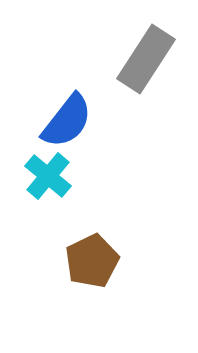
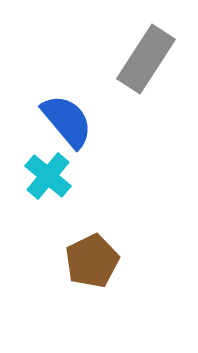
blue semicircle: rotated 78 degrees counterclockwise
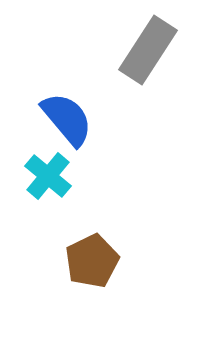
gray rectangle: moved 2 px right, 9 px up
blue semicircle: moved 2 px up
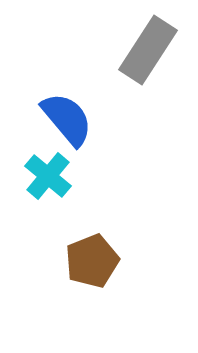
brown pentagon: rotated 4 degrees clockwise
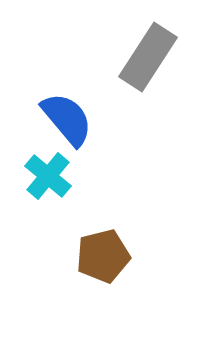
gray rectangle: moved 7 px down
brown pentagon: moved 11 px right, 5 px up; rotated 8 degrees clockwise
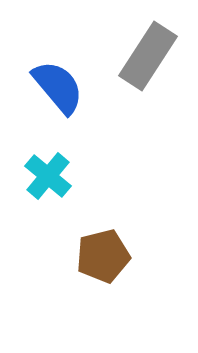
gray rectangle: moved 1 px up
blue semicircle: moved 9 px left, 32 px up
